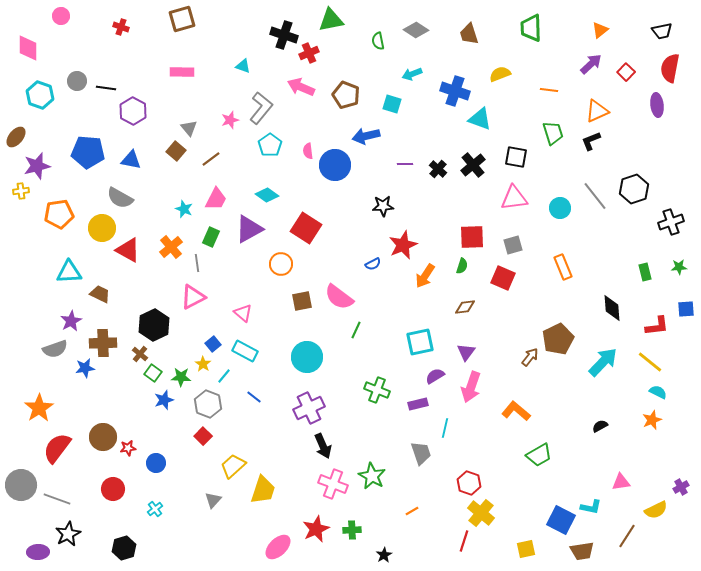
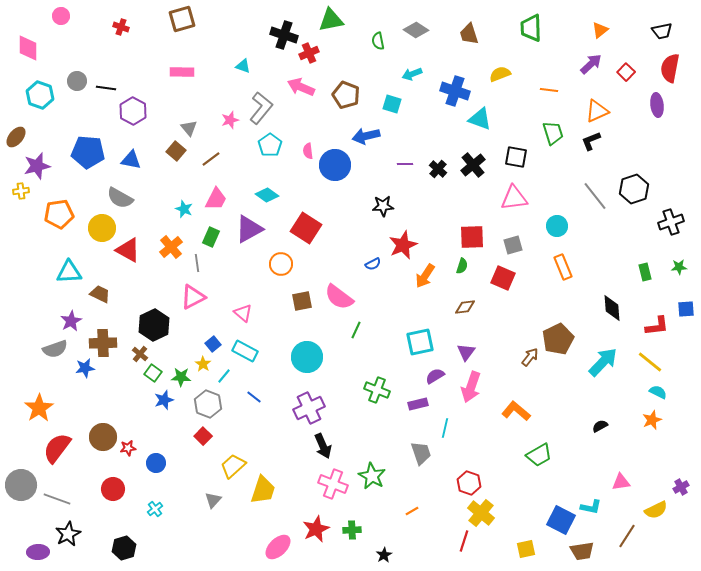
cyan circle at (560, 208): moved 3 px left, 18 px down
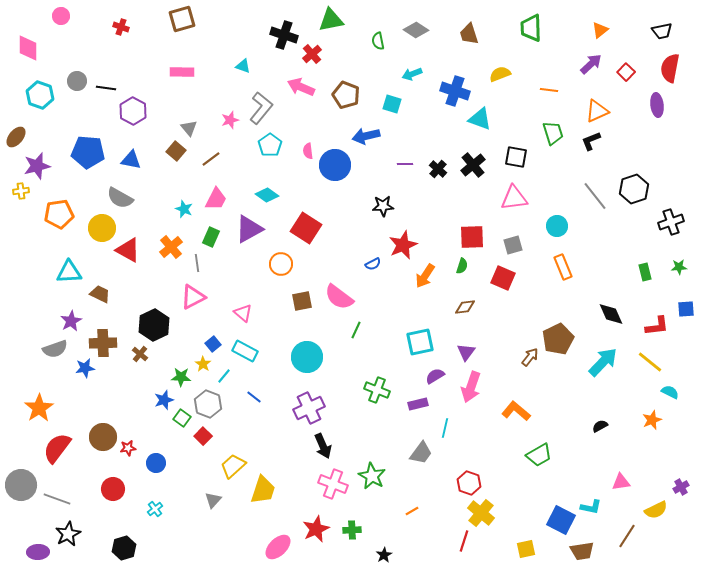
red cross at (309, 53): moved 3 px right, 1 px down; rotated 18 degrees counterclockwise
black diamond at (612, 308): moved 1 px left, 6 px down; rotated 20 degrees counterclockwise
green square at (153, 373): moved 29 px right, 45 px down
cyan semicircle at (658, 392): moved 12 px right
gray trapezoid at (421, 453): rotated 55 degrees clockwise
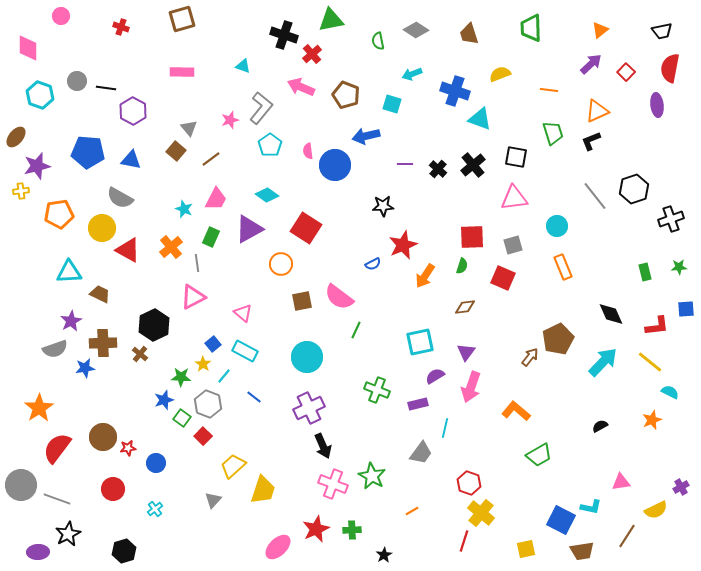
black cross at (671, 222): moved 3 px up
black hexagon at (124, 548): moved 3 px down
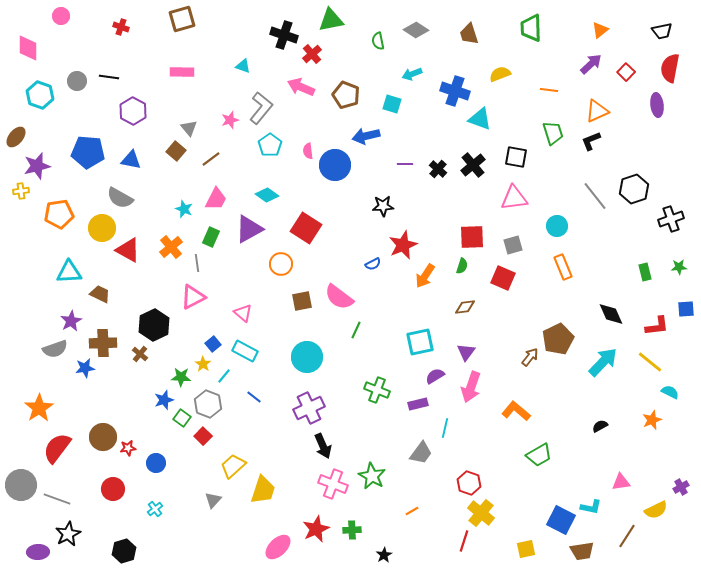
black line at (106, 88): moved 3 px right, 11 px up
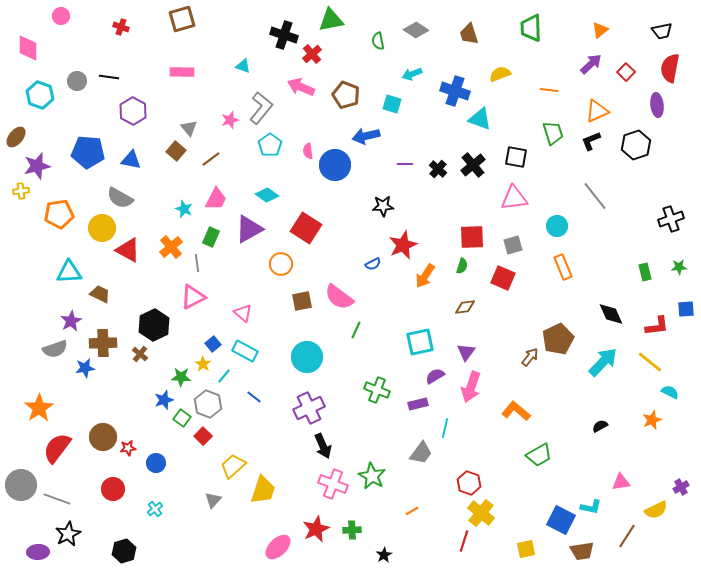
black hexagon at (634, 189): moved 2 px right, 44 px up
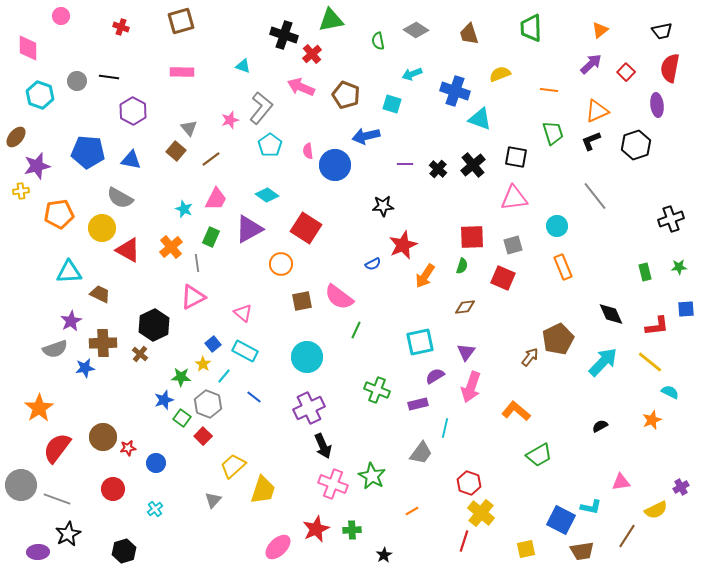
brown square at (182, 19): moved 1 px left, 2 px down
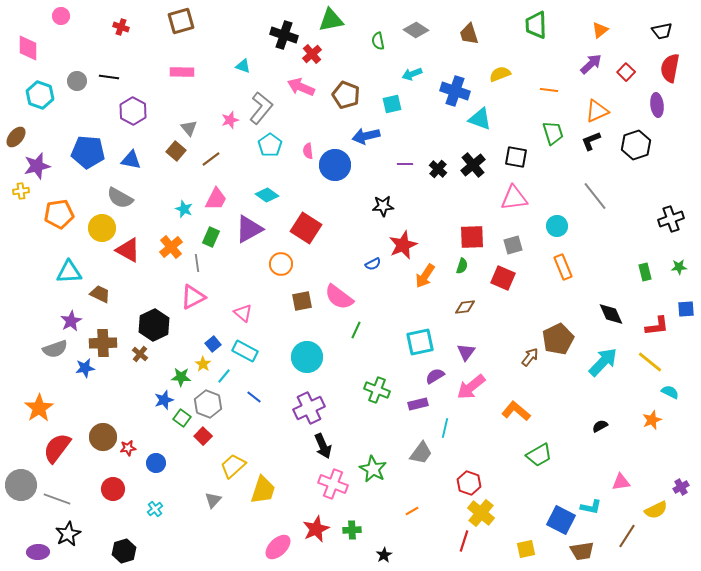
green trapezoid at (531, 28): moved 5 px right, 3 px up
cyan square at (392, 104): rotated 30 degrees counterclockwise
pink arrow at (471, 387): rotated 32 degrees clockwise
green star at (372, 476): moved 1 px right, 7 px up
